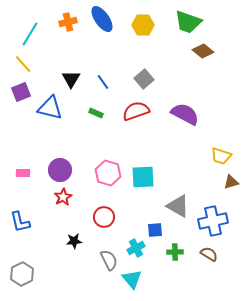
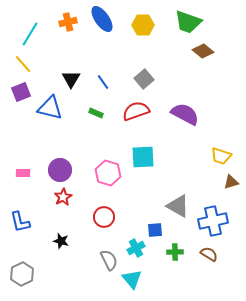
cyan square: moved 20 px up
black star: moved 13 px left; rotated 21 degrees clockwise
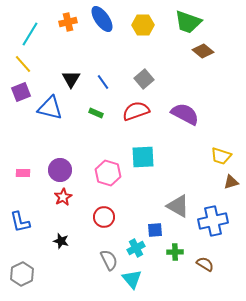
brown semicircle: moved 4 px left, 10 px down
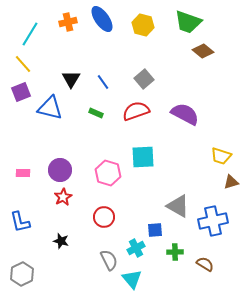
yellow hexagon: rotated 15 degrees clockwise
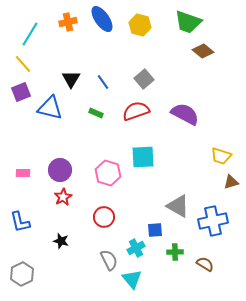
yellow hexagon: moved 3 px left
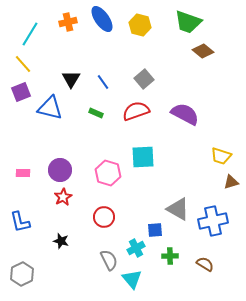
gray triangle: moved 3 px down
green cross: moved 5 px left, 4 px down
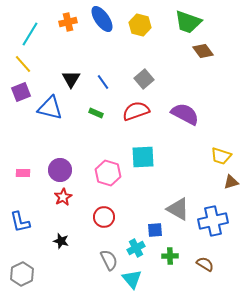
brown diamond: rotated 15 degrees clockwise
